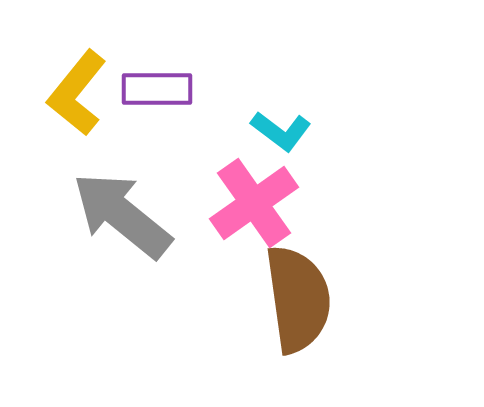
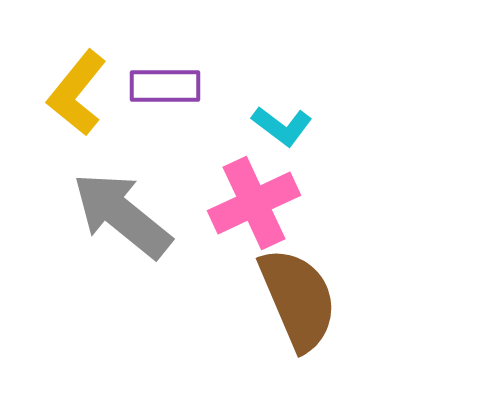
purple rectangle: moved 8 px right, 3 px up
cyan L-shape: moved 1 px right, 5 px up
pink cross: rotated 10 degrees clockwise
brown semicircle: rotated 15 degrees counterclockwise
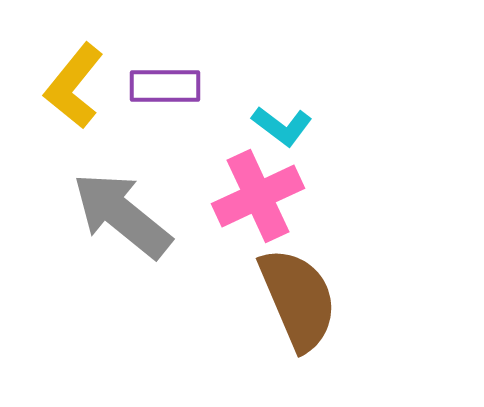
yellow L-shape: moved 3 px left, 7 px up
pink cross: moved 4 px right, 7 px up
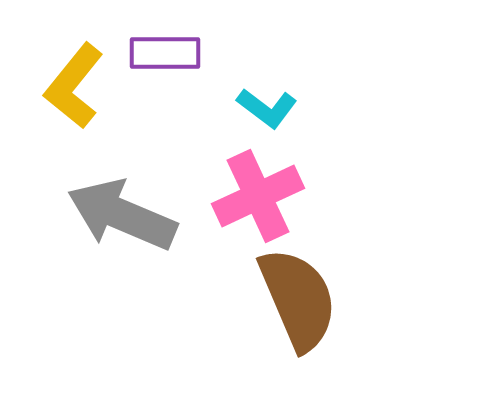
purple rectangle: moved 33 px up
cyan L-shape: moved 15 px left, 18 px up
gray arrow: rotated 16 degrees counterclockwise
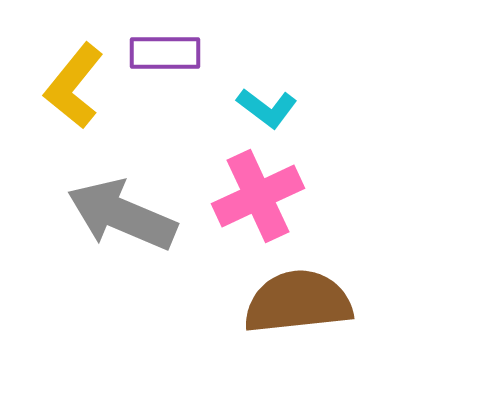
brown semicircle: moved 3 px down; rotated 73 degrees counterclockwise
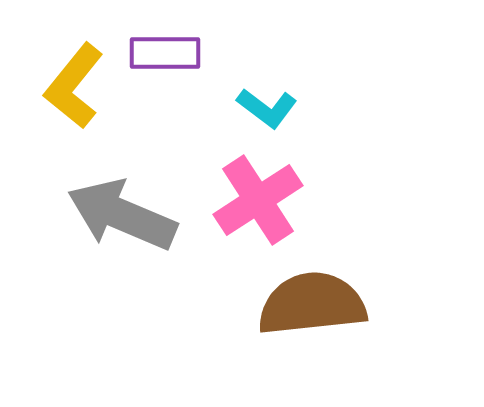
pink cross: moved 4 px down; rotated 8 degrees counterclockwise
brown semicircle: moved 14 px right, 2 px down
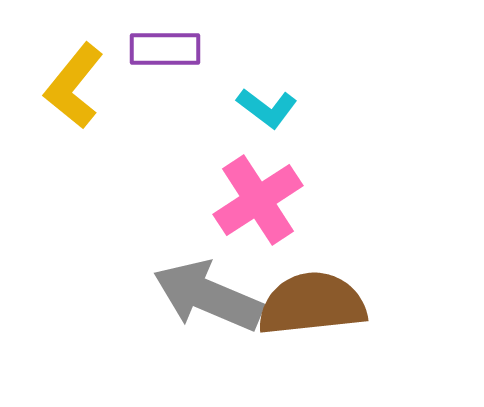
purple rectangle: moved 4 px up
gray arrow: moved 86 px right, 81 px down
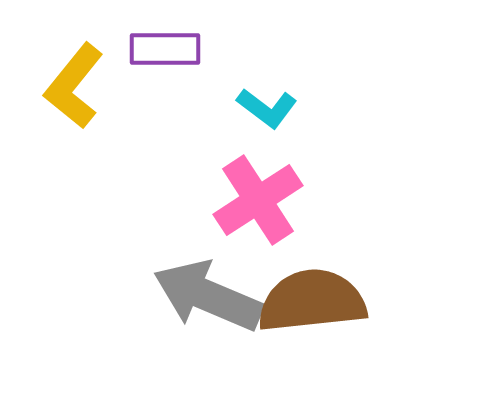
brown semicircle: moved 3 px up
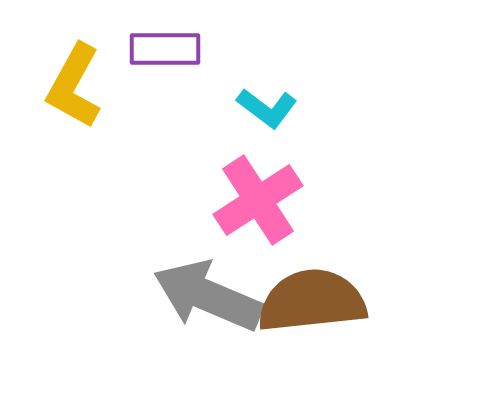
yellow L-shape: rotated 10 degrees counterclockwise
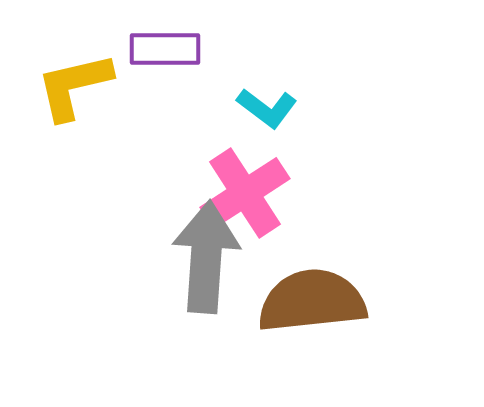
yellow L-shape: rotated 48 degrees clockwise
pink cross: moved 13 px left, 7 px up
gray arrow: moved 2 px left, 39 px up; rotated 71 degrees clockwise
